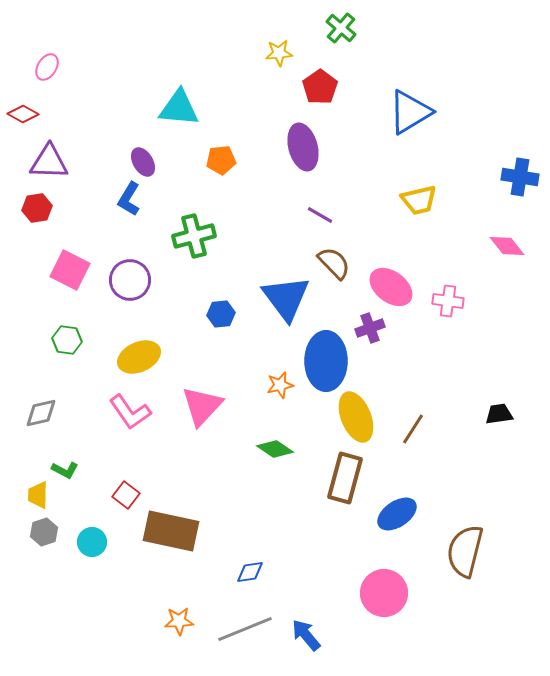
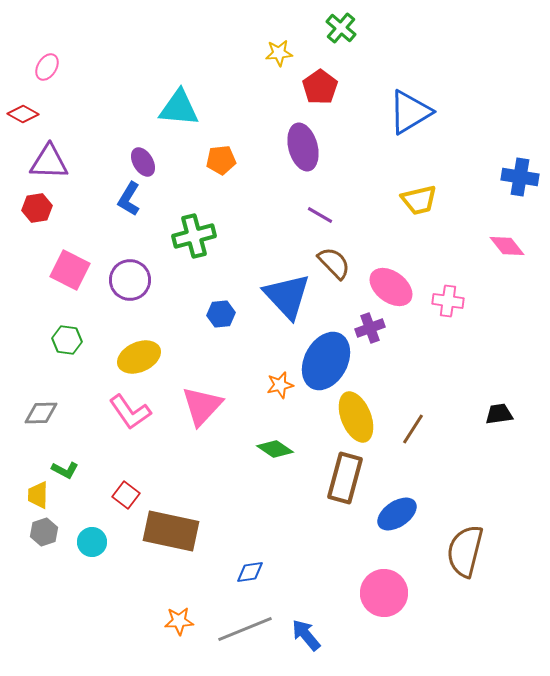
blue triangle at (286, 298): moved 1 px right, 2 px up; rotated 6 degrees counterclockwise
blue ellipse at (326, 361): rotated 28 degrees clockwise
gray diamond at (41, 413): rotated 12 degrees clockwise
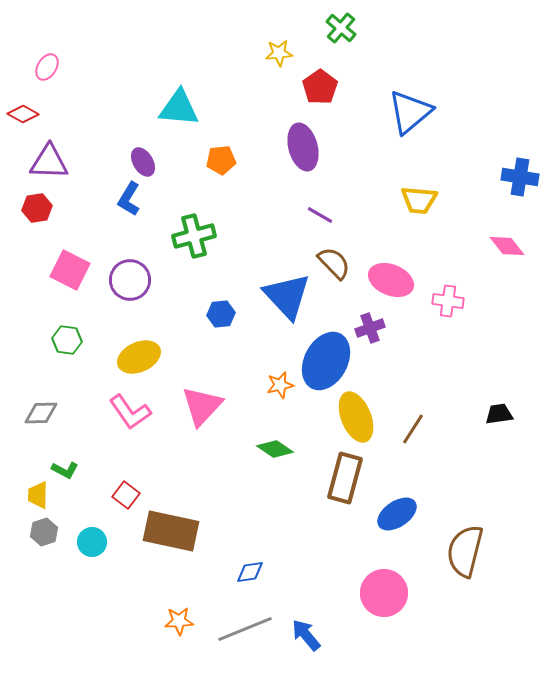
blue triangle at (410, 112): rotated 9 degrees counterclockwise
yellow trapezoid at (419, 200): rotated 18 degrees clockwise
pink ellipse at (391, 287): moved 7 px up; rotated 15 degrees counterclockwise
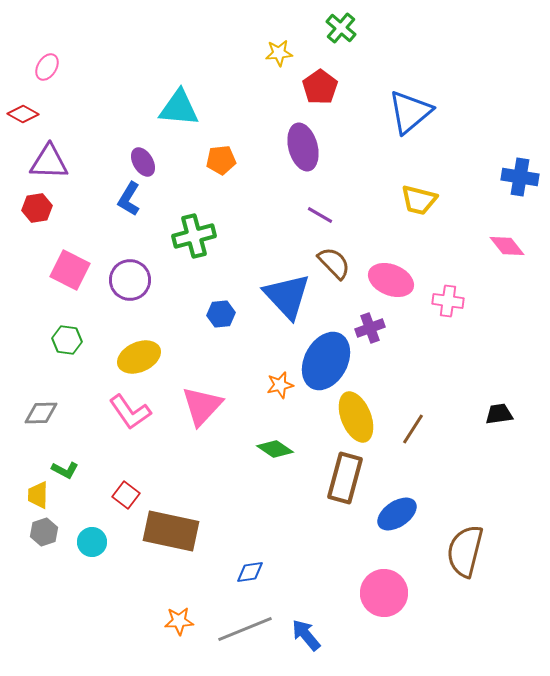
yellow trapezoid at (419, 200): rotated 9 degrees clockwise
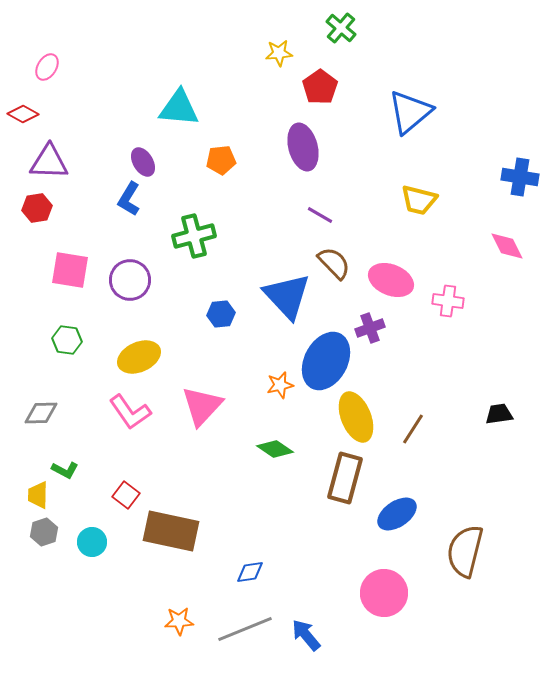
pink diamond at (507, 246): rotated 12 degrees clockwise
pink square at (70, 270): rotated 18 degrees counterclockwise
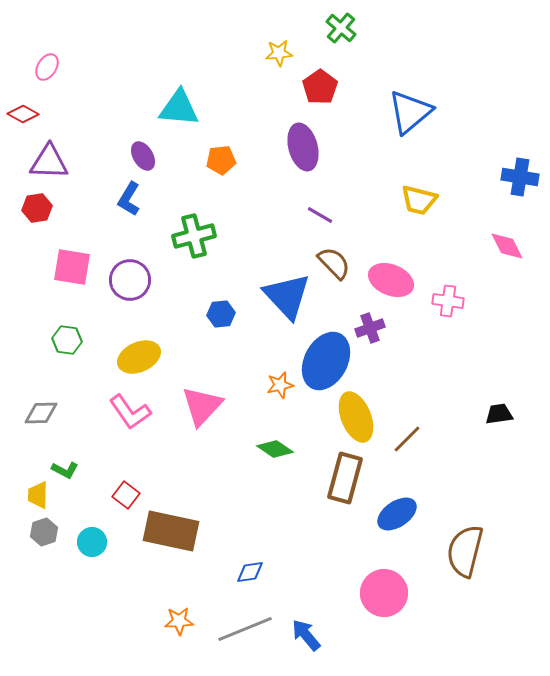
purple ellipse at (143, 162): moved 6 px up
pink square at (70, 270): moved 2 px right, 3 px up
brown line at (413, 429): moved 6 px left, 10 px down; rotated 12 degrees clockwise
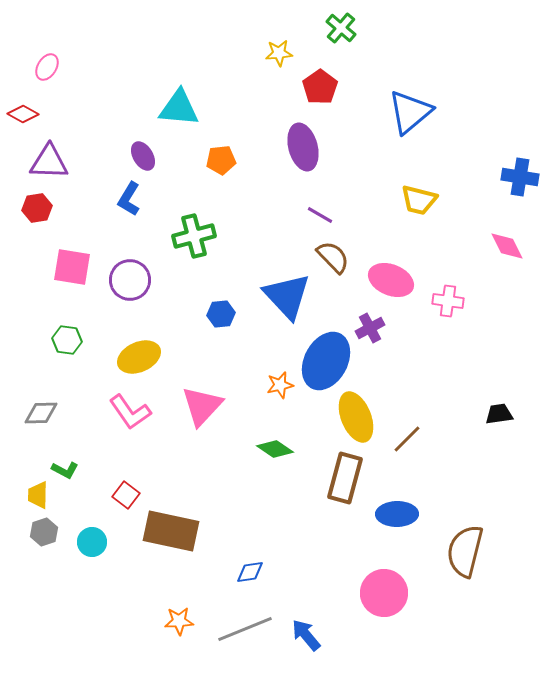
brown semicircle at (334, 263): moved 1 px left, 6 px up
purple cross at (370, 328): rotated 8 degrees counterclockwise
blue ellipse at (397, 514): rotated 33 degrees clockwise
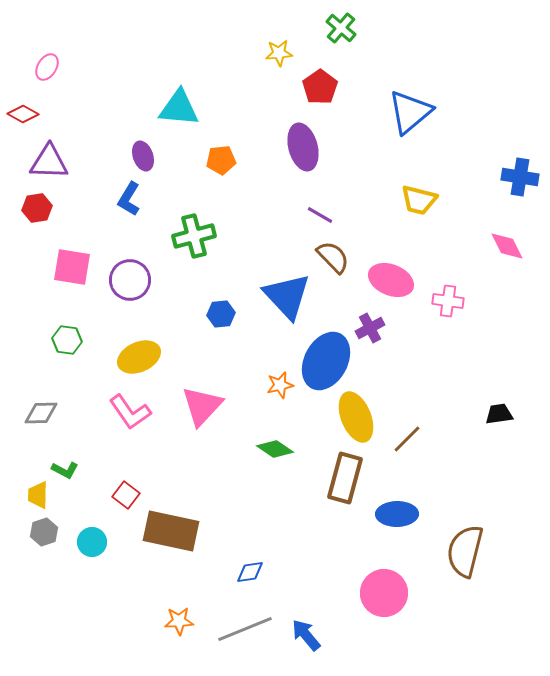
purple ellipse at (143, 156): rotated 12 degrees clockwise
